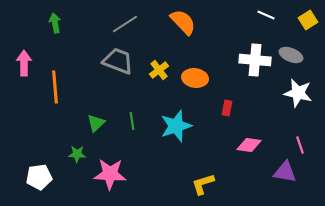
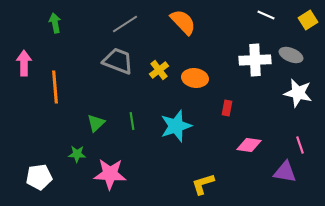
white cross: rotated 8 degrees counterclockwise
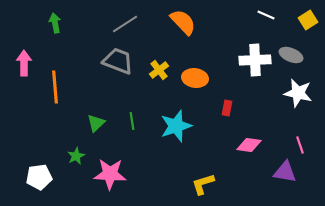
green star: moved 1 px left, 2 px down; rotated 30 degrees counterclockwise
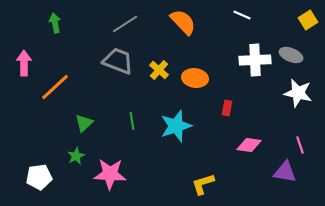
white line: moved 24 px left
yellow cross: rotated 12 degrees counterclockwise
orange line: rotated 52 degrees clockwise
green triangle: moved 12 px left
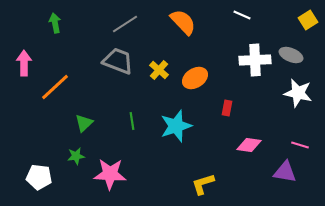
orange ellipse: rotated 40 degrees counterclockwise
pink line: rotated 54 degrees counterclockwise
green star: rotated 18 degrees clockwise
white pentagon: rotated 15 degrees clockwise
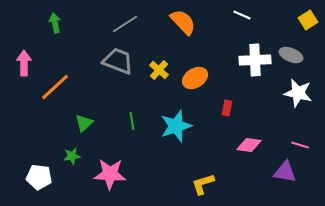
green star: moved 4 px left
